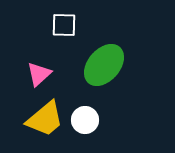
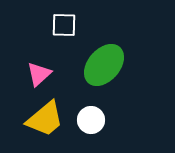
white circle: moved 6 px right
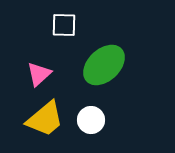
green ellipse: rotated 6 degrees clockwise
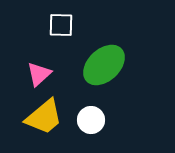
white square: moved 3 px left
yellow trapezoid: moved 1 px left, 2 px up
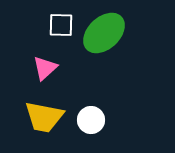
green ellipse: moved 32 px up
pink triangle: moved 6 px right, 6 px up
yellow trapezoid: rotated 51 degrees clockwise
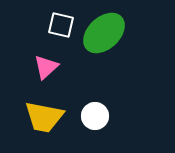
white square: rotated 12 degrees clockwise
pink triangle: moved 1 px right, 1 px up
white circle: moved 4 px right, 4 px up
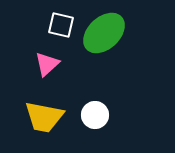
pink triangle: moved 1 px right, 3 px up
white circle: moved 1 px up
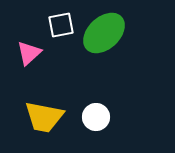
white square: rotated 24 degrees counterclockwise
pink triangle: moved 18 px left, 11 px up
white circle: moved 1 px right, 2 px down
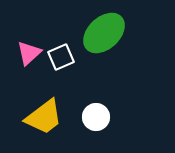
white square: moved 32 px down; rotated 12 degrees counterclockwise
yellow trapezoid: rotated 48 degrees counterclockwise
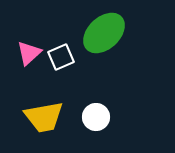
yellow trapezoid: rotated 27 degrees clockwise
